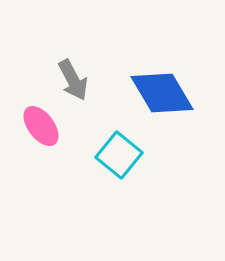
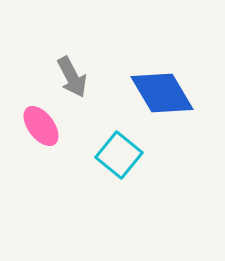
gray arrow: moved 1 px left, 3 px up
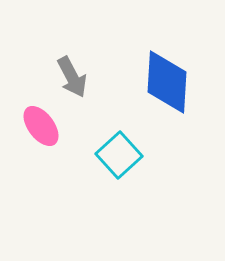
blue diamond: moved 5 px right, 11 px up; rotated 34 degrees clockwise
cyan square: rotated 9 degrees clockwise
